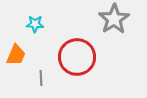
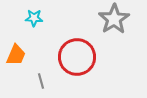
cyan star: moved 1 px left, 6 px up
gray line: moved 3 px down; rotated 14 degrees counterclockwise
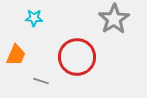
gray line: rotated 56 degrees counterclockwise
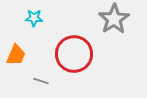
red circle: moved 3 px left, 3 px up
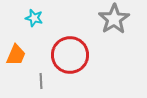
cyan star: rotated 12 degrees clockwise
red circle: moved 4 px left, 1 px down
gray line: rotated 70 degrees clockwise
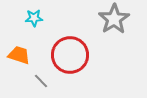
cyan star: rotated 18 degrees counterclockwise
orange trapezoid: moved 3 px right; rotated 95 degrees counterclockwise
gray line: rotated 42 degrees counterclockwise
